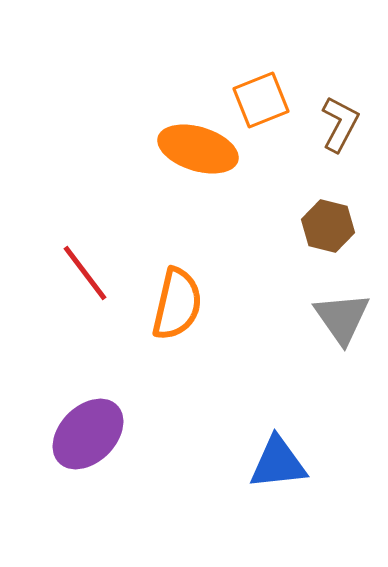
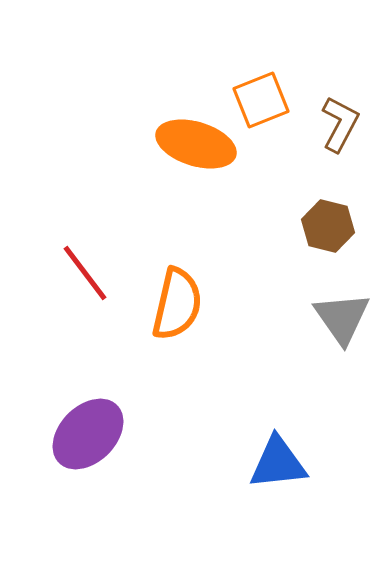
orange ellipse: moved 2 px left, 5 px up
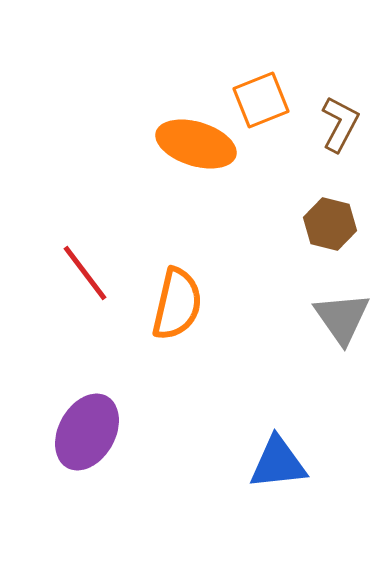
brown hexagon: moved 2 px right, 2 px up
purple ellipse: moved 1 px left, 2 px up; rotated 16 degrees counterclockwise
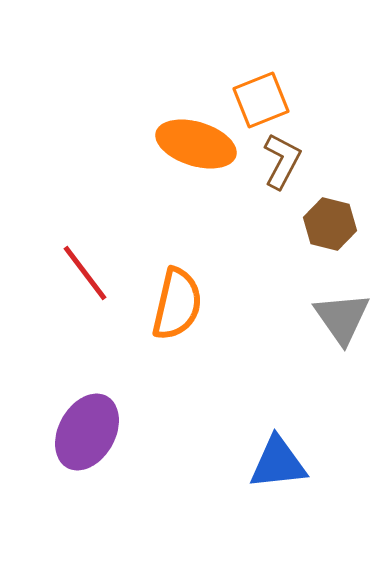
brown L-shape: moved 58 px left, 37 px down
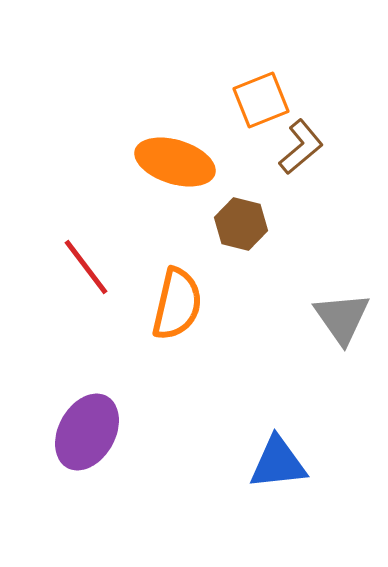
orange ellipse: moved 21 px left, 18 px down
brown L-shape: moved 19 px right, 14 px up; rotated 22 degrees clockwise
brown hexagon: moved 89 px left
red line: moved 1 px right, 6 px up
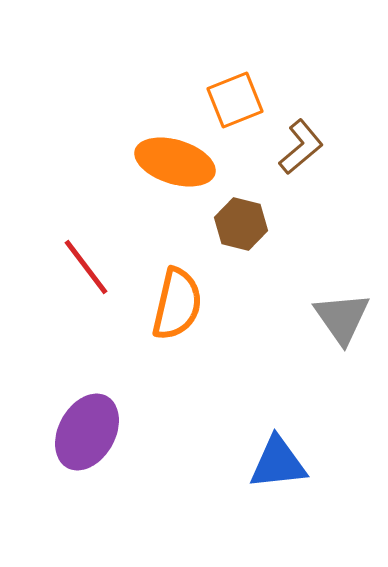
orange square: moved 26 px left
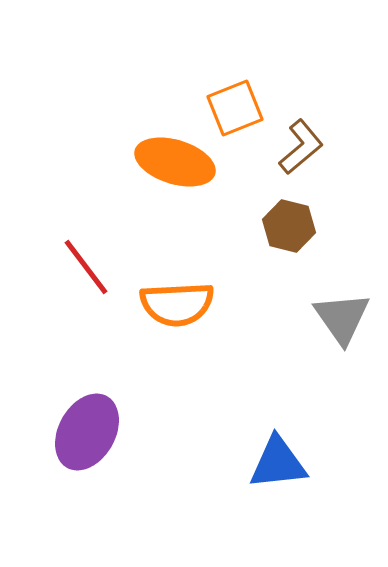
orange square: moved 8 px down
brown hexagon: moved 48 px right, 2 px down
orange semicircle: rotated 74 degrees clockwise
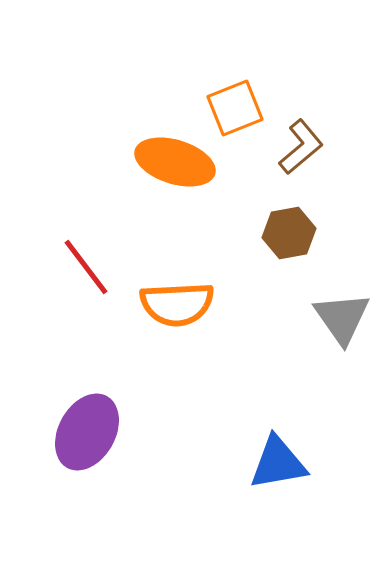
brown hexagon: moved 7 px down; rotated 24 degrees counterclockwise
blue triangle: rotated 4 degrees counterclockwise
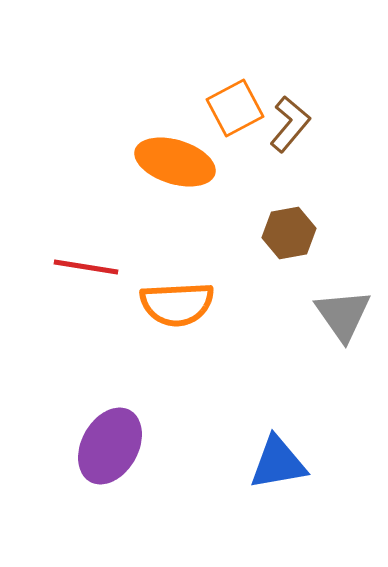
orange square: rotated 6 degrees counterclockwise
brown L-shape: moved 11 px left, 23 px up; rotated 10 degrees counterclockwise
red line: rotated 44 degrees counterclockwise
gray triangle: moved 1 px right, 3 px up
purple ellipse: moved 23 px right, 14 px down
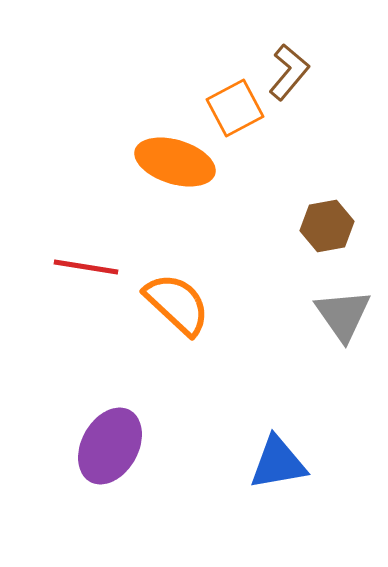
brown L-shape: moved 1 px left, 52 px up
brown hexagon: moved 38 px right, 7 px up
orange semicircle: rotated 134 degrees counterclockwise
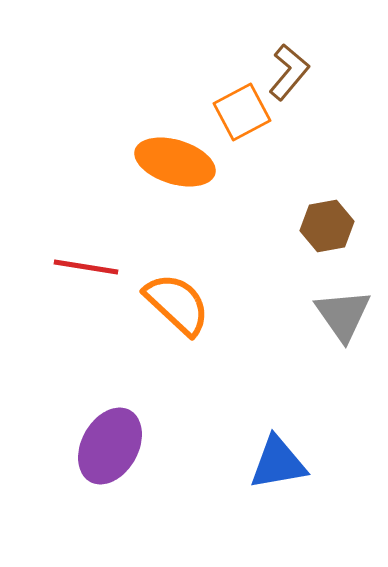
orange square: moved 7 px right, 4 px down
